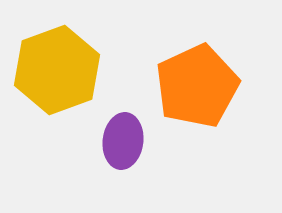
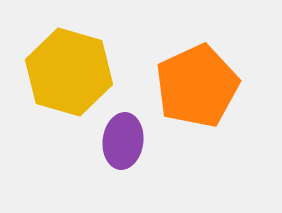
yellow hexagon: moved 12 px right, 2 px down; rotated 24 degrees counterclockwise
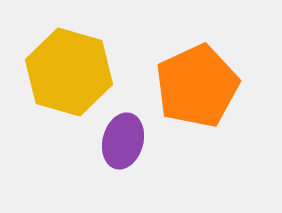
purple ellipse: rotated 8 degrees clockwise
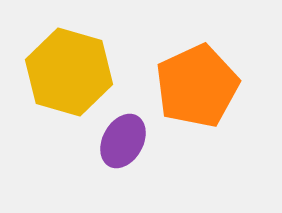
purple ellipse: rotated 14 degrees clockwise
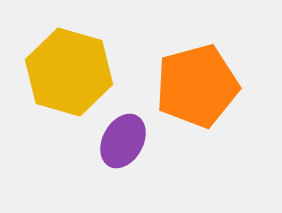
orange pentagon: rotated 10 degrees clockwise
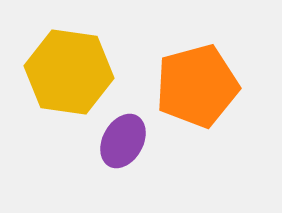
yellow hexagon: rotated 8 degrees counterclockwise
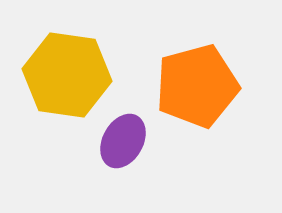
yellow hexagon: moved 2 px left, 3 px down
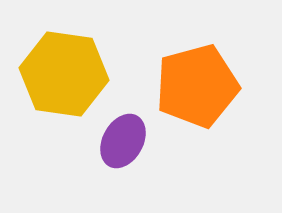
yellow hexagon: moved 3 px left, 1 px up
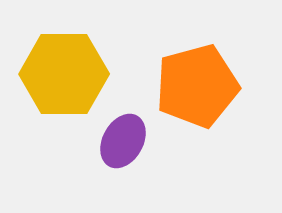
yellow hexagon: rotated 8 degrees counterclockwise
